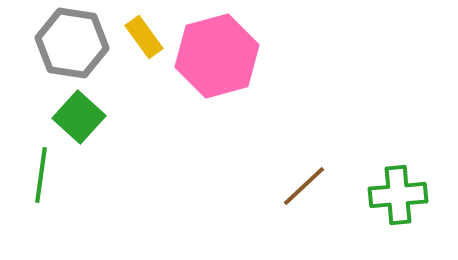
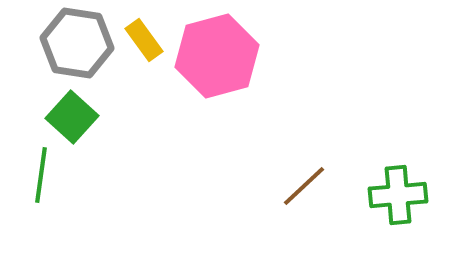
yellow rectangle: moved 3 px down
gray hexagon: moved 5 px right
green square: moved 7 px left
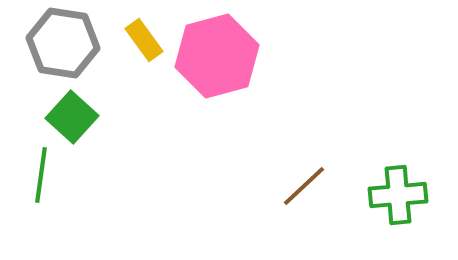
gray hexagon: moved 14 px left
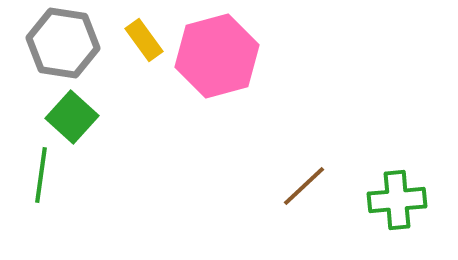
green cross: moved 1 px left, 5 px down
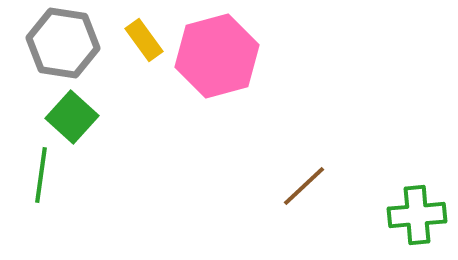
green cross: moved 20 px right, 15 px down
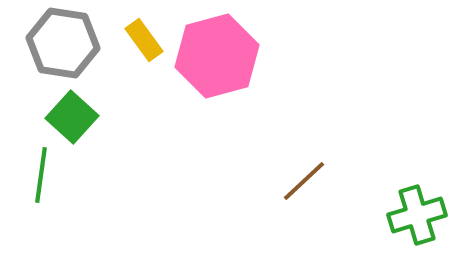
brown line: moved 5 px up
green cross: rotated 12 degrees counterclockwise
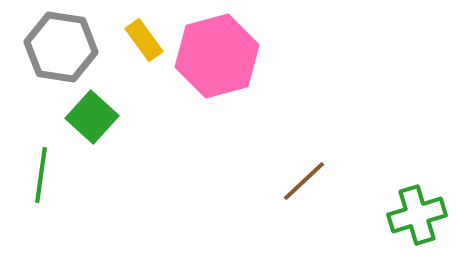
gray hexagon: moved 2 px left, 4 px down
green square: moved 20 px right
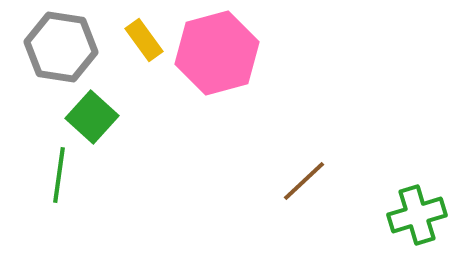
pink hexagon: moved 3 px up
green line: moved 18 px right
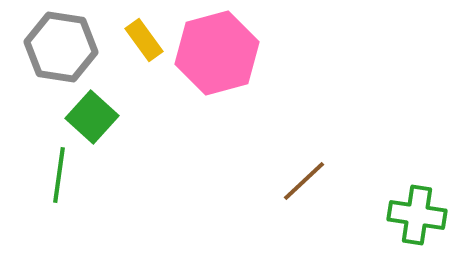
green cross: rotated 26 degrees clockwise
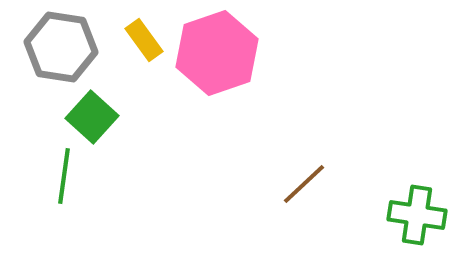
pink hexagon: rotated 4 degrees counterclockwise
green line: moved 5 px right, 1 px down
brown line: moved 3 px down
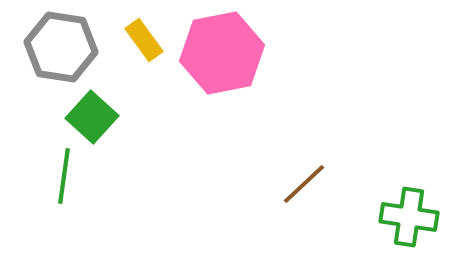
pink hexagon: moved 5 px right; rotated 8 degrees clockwise
green cross: moved 8 px left, 2 px down
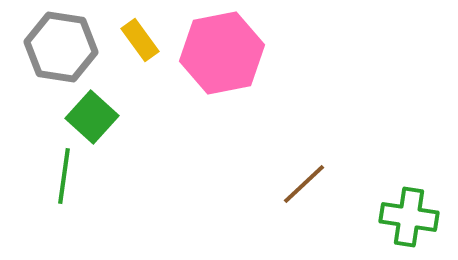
yellow rectangle: moved 4 px left
